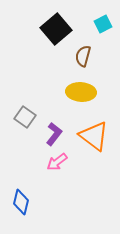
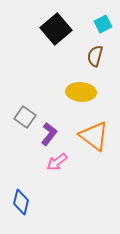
brown semicircle: moved 12 px right
purple L-shape: moved 5 px left
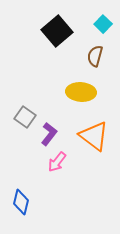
cyan square: rotated 18 degrees counterclockwise
black square: moved 1 px right, 2 px down
pink arrow: rotated 15 degrees counterclockwise
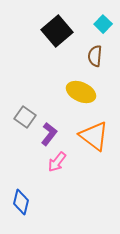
brown semicircle: rotated 10 degrees counterclockwise
yellow ellipse: rotated 20 degrees clockwise
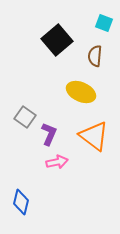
cyan square: moved 1 px right, 1 px up; rotated 24 degrees counterclockwise
black square: moved 9 px down
purple L-shape: rotated 15 degrees counterclockwise
pink arrow: rotated 140 degrees counterclockwise
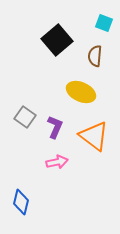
purple L-shape: moved 6 px right, 7 px up
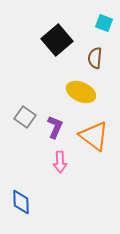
brown semicircle: moved 2 px down
pink arrow: moved 3 px right; rotated 100 degrees clockwise
blue diamond: rotated 15 degrees counterclockwise
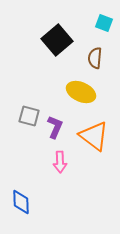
gray square: moved 4 px right, 1 px up; rotated 20 degrees counterclockwise
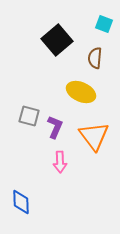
cyan square: moved 1 px down
orange triangle: rotated 16 degrees clockwise
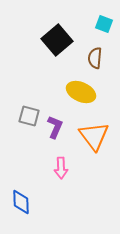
pink arrow: moved 1 px right, 6 px down
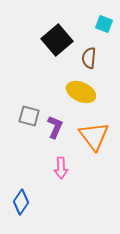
brown semicircle: moved 6 px left
blue diamond: rotated 35 degrees clockwise
